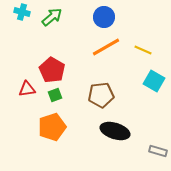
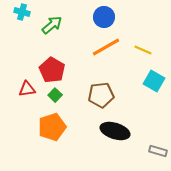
green arrow: moved 8 px down
green square: rotated 24 degrees counterclockwise
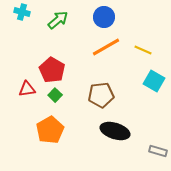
green arrow: moved 6 px right, 5 px up
orange pentagon: moved 2 px left, 3 px down; rotated 12 degrees counterclockwise
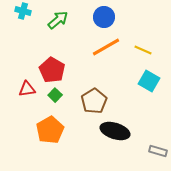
cyan cross: moved 1 px right, 1 px up
cyan square: moved 5 px left
brown pentagon: moved 7 px left, 6 px down; rotated 25 degrees counterclockwise
